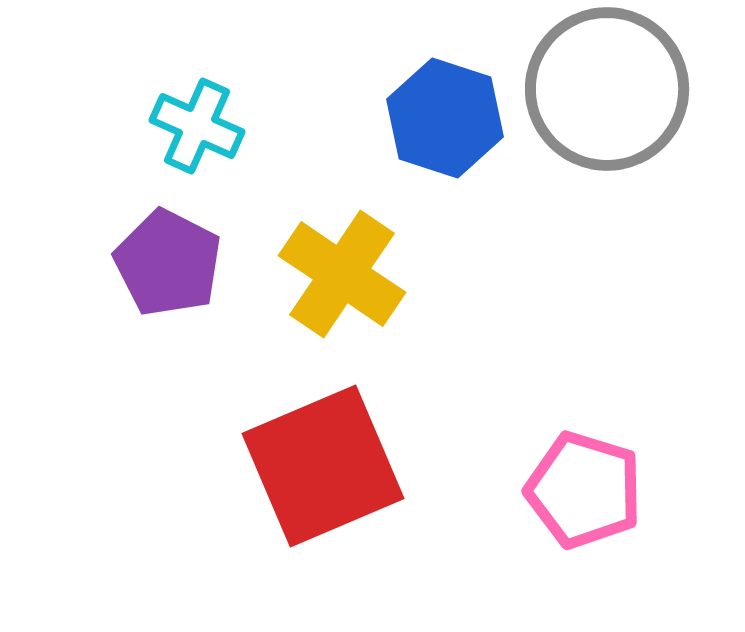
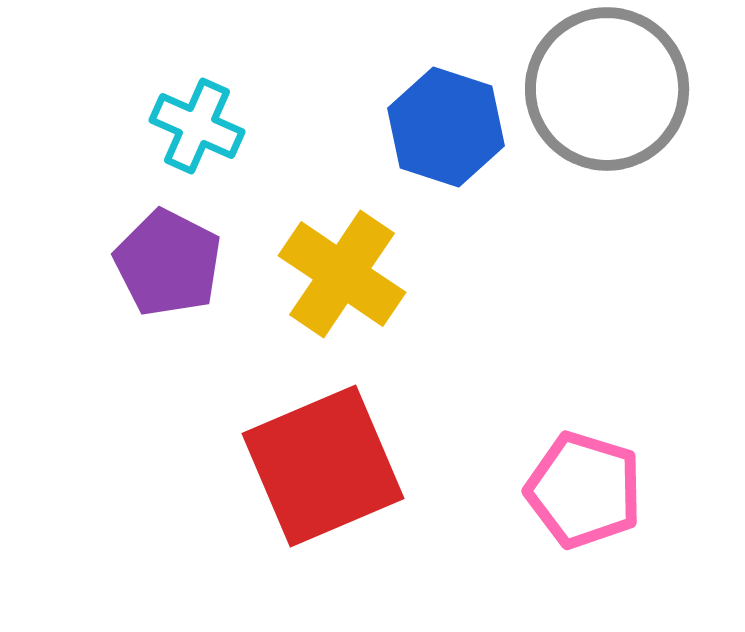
blue hexagon: moved 1 px right, 9 px down
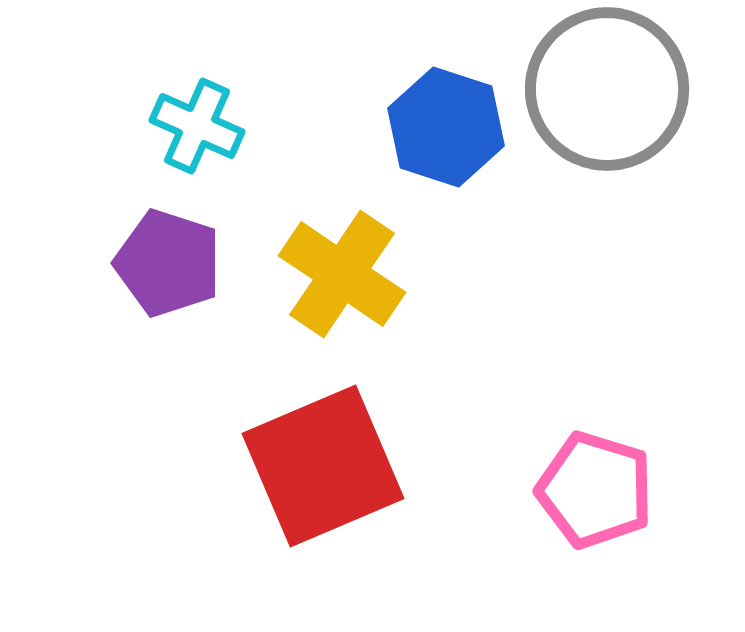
purple pentagon: rotated 9 degrees counterclockwise
pink pentagon: moved 11 px right
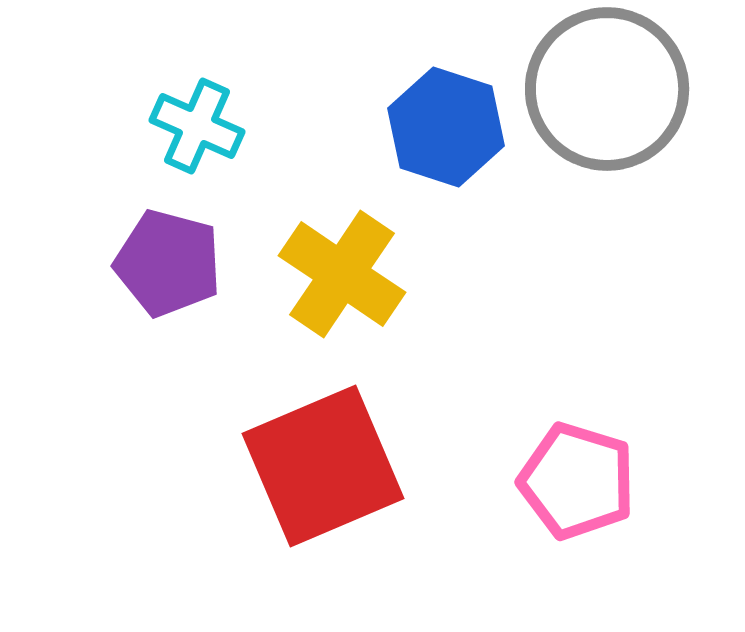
purple pentagon: rotated 3 degrees counterclockwise
pink pentagon: moved 18 px left, 9 px up
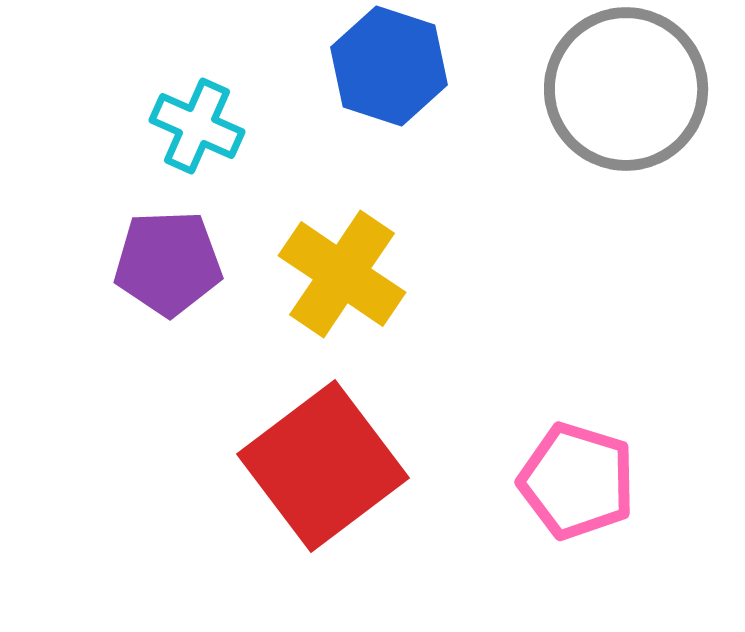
gray circle: moved 19 px right
blue hexagon: moved 57 px left, 61 px up
purple pentagon: rotated 17 degrees counterclockwise
red square: rotated 14 degrees counterclockwise
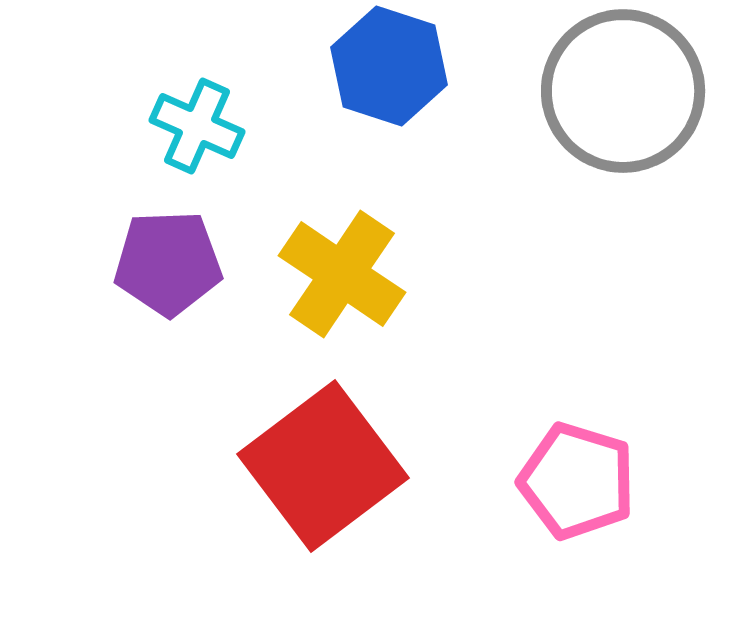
gray circle: moved 3 px left, 2 px down
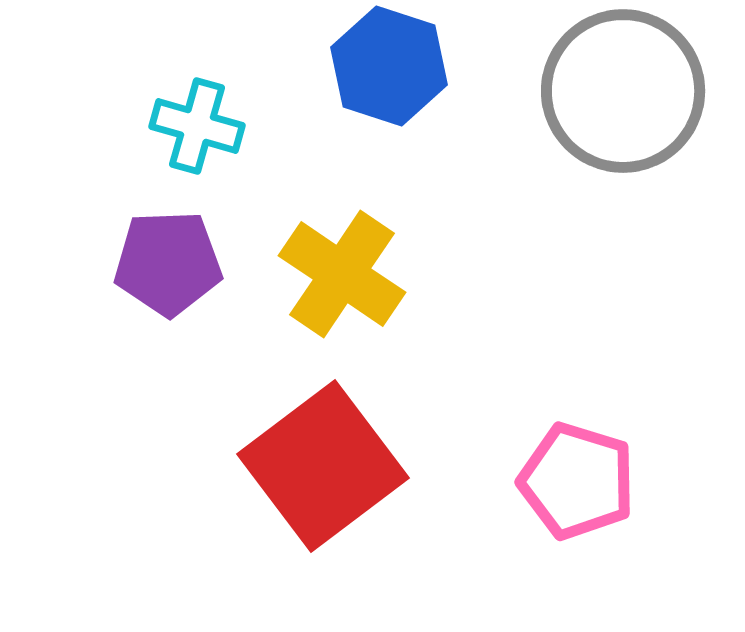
cyan cross: rotated 8 degrees counterclockwise
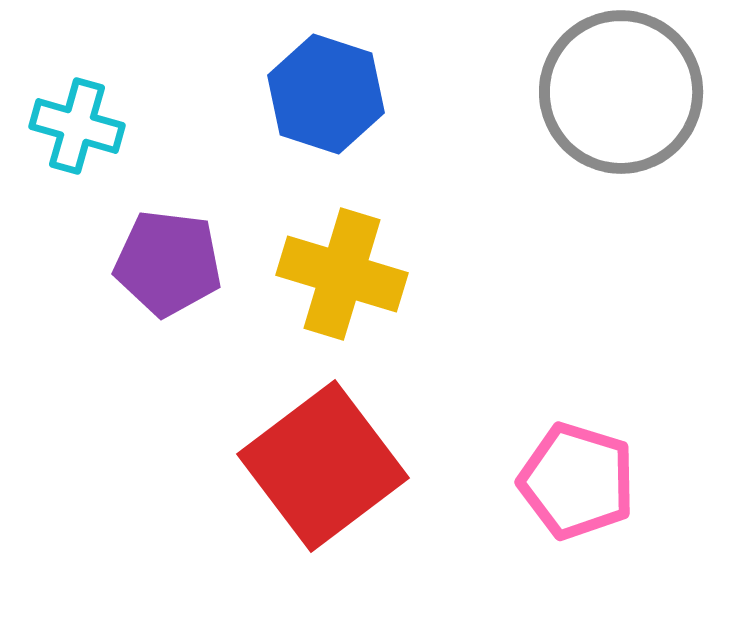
blue hexagon: moved 63 px left, 28 px down
gray circle: moved 2 px left, 1 px down
cyan cross: moved 120 px left
purple pentagon: rotated 9 degrees clockwise
yellow cross: rotated 17 degrees counterclockwise
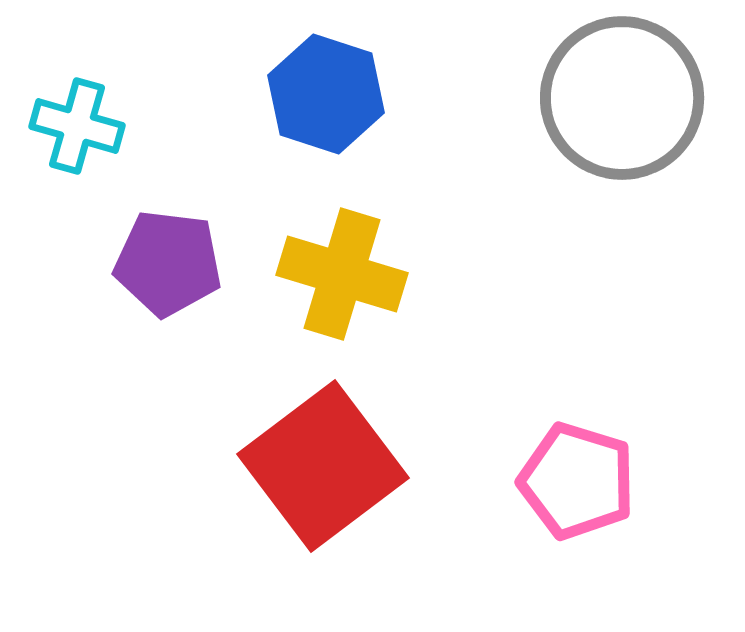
gray circle: moved 1 px right, 6 px down
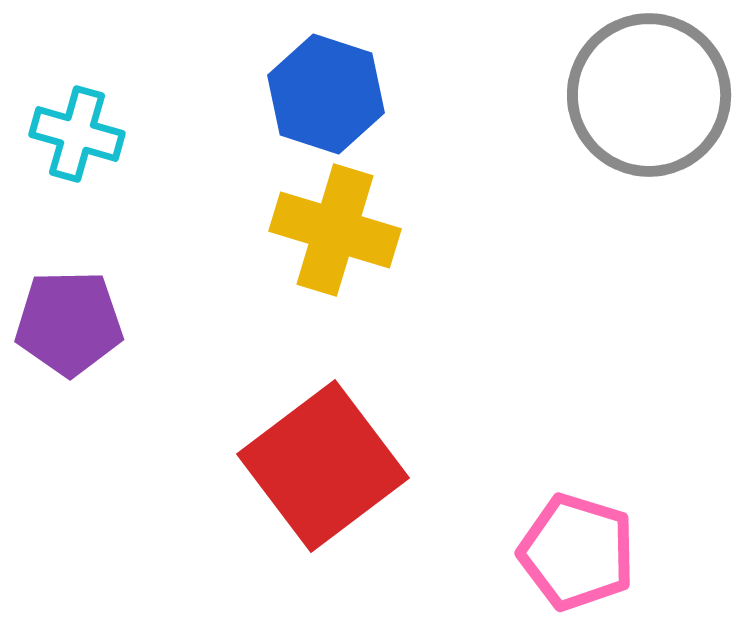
gray circle: moved 27 px right, 3 px up
cyan cross: moved 8 px down
purple pentagon: moved 99 px left, 60 px down; rotated 8 degrees counterclockwise
yellow cross: moved 7 px left, 44 px up
pink pentagon: moved 71 px down
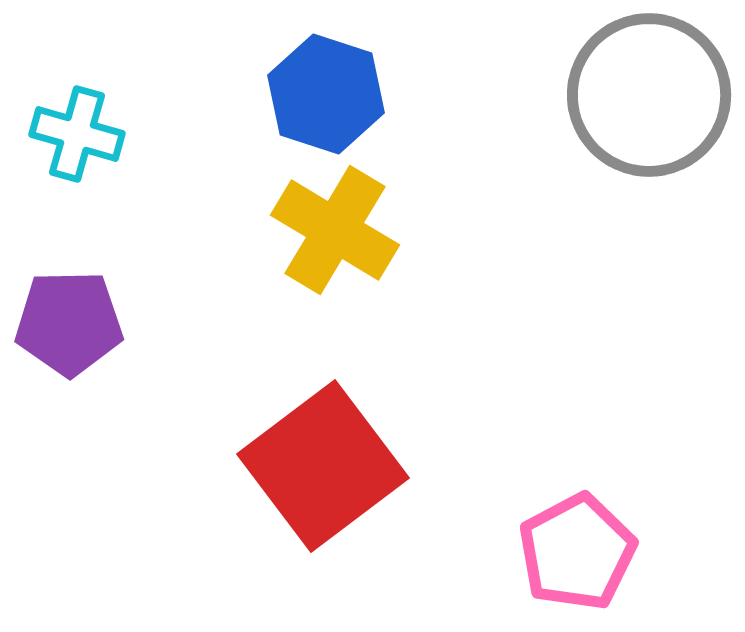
yellow cross: rotated 14 degrees clockwise
pink pentagon: rotated 27 degrees clockwise
